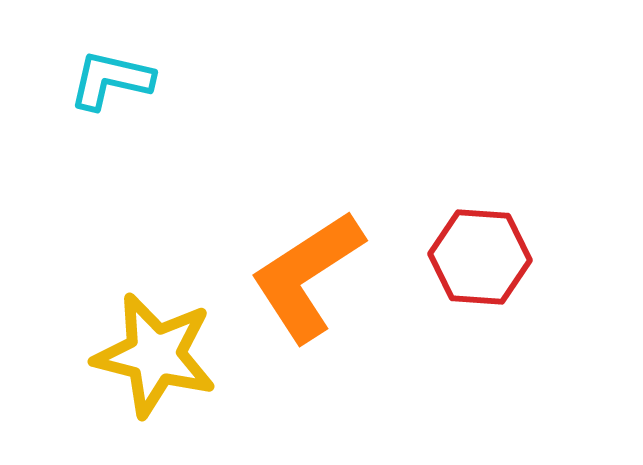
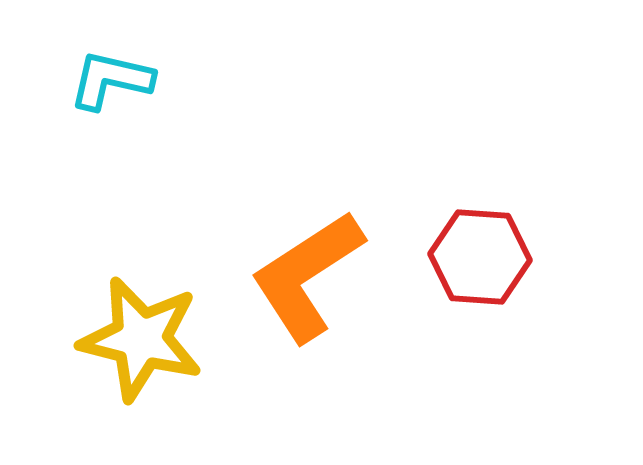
yellow star: moved 14 px left, 16 px up
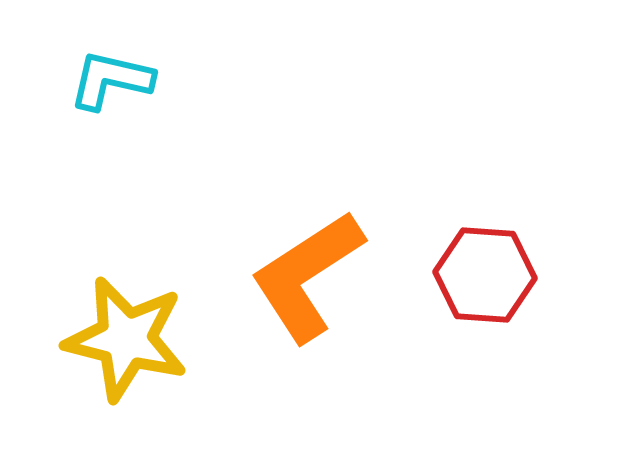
red hexagon: moved 5 px right, 18 px down
yellow star: moved 15 px left
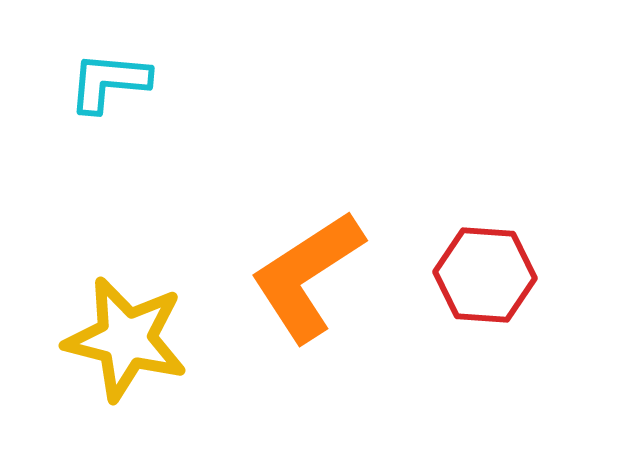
cyan L-shape: moved 2 px left, 2 px down; rotated 8 degrees counterclockwise
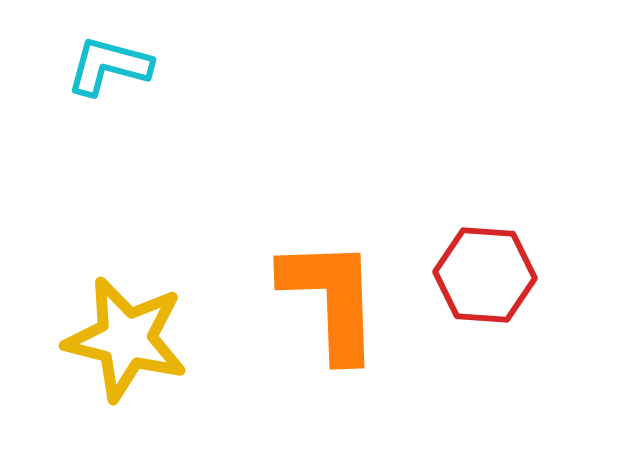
cyan L-shape: moved 16 px up; rotated 10 degrees clockwise
orange L-shape: moved 24 px right, 23 px down; rotated 121 degrees clockwise
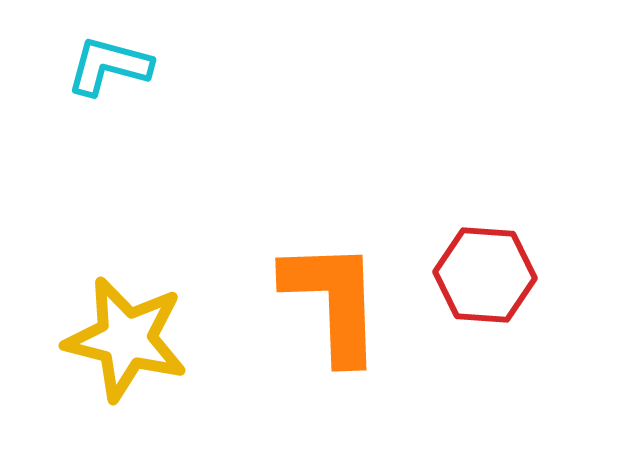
orange L-shape: moved 2 px right, 2 px down
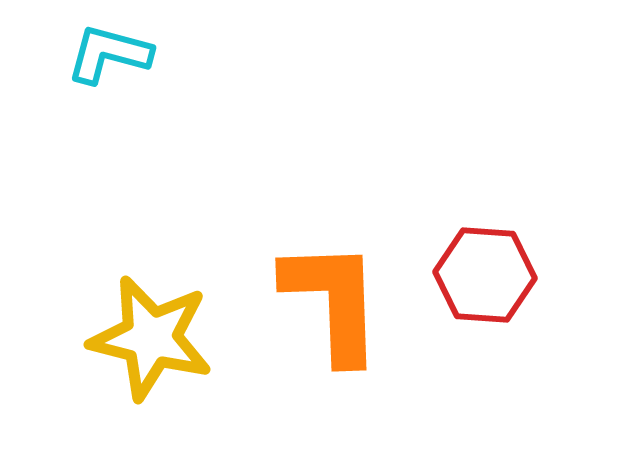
cyan L-shape: moved 12 px up
yellow star: moved 25 px right, 1 px up
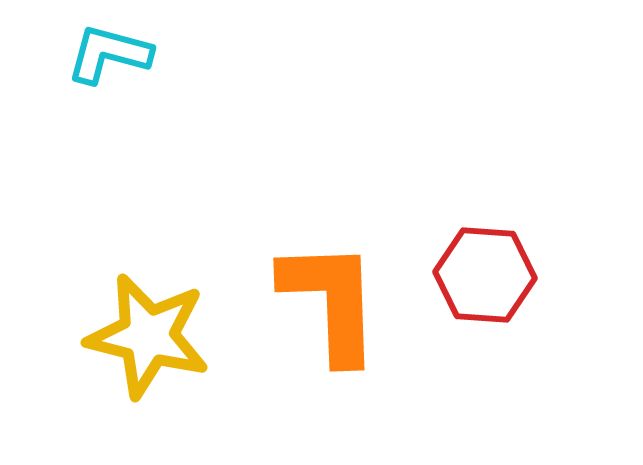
orange L-shape: moved 2 px left
yellow star: moved 3 px left, 2 px up
